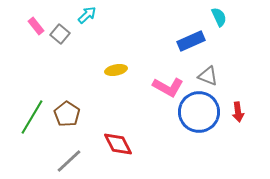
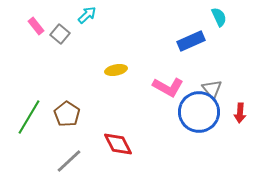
gray triangle: moved 4 px right, 13 px down; rotated 30 degrees clockwise
red arrow: moved 2 px right, 1 px down; rotated 12 degrees clockwise
green line: moved 3 px left
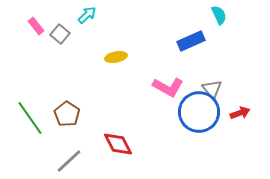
cyan semicircle: moved 2 px up
yellow ellipse: moved 13 px up
red arrow: rotated 114 degrees counterclockwise
green line: moved 1 px right, 1 px down; rotated 66 degrees counterclockwise
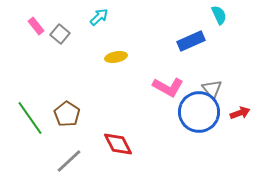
cyan arrow: moved 12 px right, 2 px down
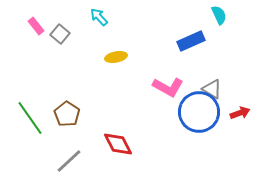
cyan arrow: rotated 90 degrees counterclockwise
gray triangle: rotated 20 degrees counterclockwise
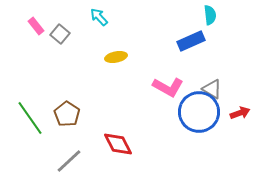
cyan semicircle: moved 9 px left; rotated 18 degrees clockwise
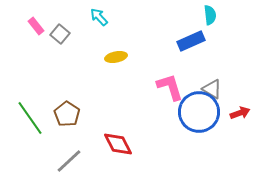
pink L-shape: moved 2 px right; rotated 136 degrees counterclockwise
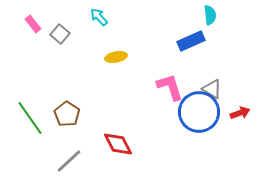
pink rectangle: moved 3 px left, 2 px up
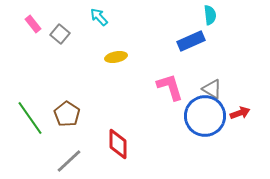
blue circle: moved 6 px right, 4 px down
red diamond: rotated 28 degrees clockwise
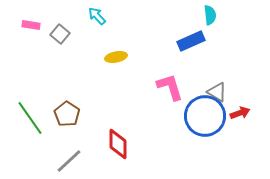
cyan arrow: moved 2 px left, 1 px up
pink rectangle: moved 2 px left, 1 px down; rotated 42 degrees counterclockwise
gray triangle: moved 5 px right, 3 px down
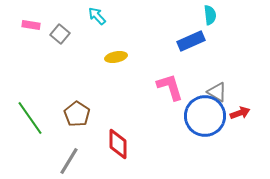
brown pentagon: moved 10 px right
gray line: rotated 16 degrees counterclockwise
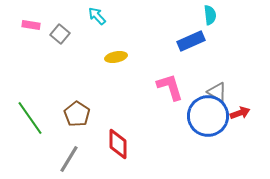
blue circle: moved 3 px right
gray line: moved 2 px up
